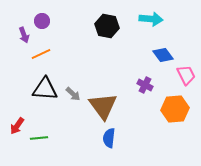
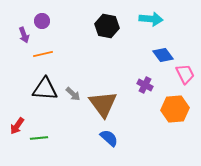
orange line: moved 2 px right; rotated 12 degrees clockwise
pink trapezoid: moved 1 px left, 1 px up
brown triangle: moved 2 px up
blue semicircle: rotated 126 degrees clockwise
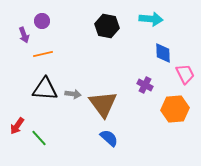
blue diamond: moved 2 px up; rotated 35 degrees clockwise
gray arrow: rotated 35 degrees counterclockwise
green line: rotated 54 degrees clockwise
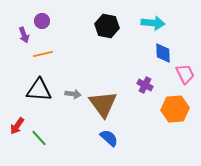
cyan arrow: moved 2 px right, 4 px down
black triangle: moved 6 px left, 1 px down
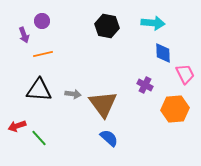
red arrow: rotated 36 degrees clockwise
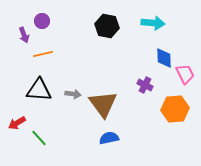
blue diamond: moved 1 px right, 5 px down
red arrow: moved 3 px up; rotated 12 degrees counterclockwise
blue semicircle: rotated 54 degrees counterclockwise
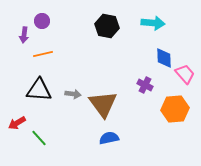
purple arrow: rotated 28 degrees clockwise
pink trapezoid: rotated 15 degrees counterclockwise
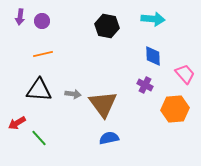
cyan arrow: moved 4 px up
purple arrow: moved 4 px left, 18 px up
blue diamond: moved 11 px left, 2 px up
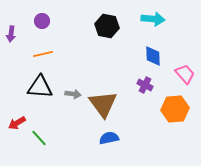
purple arrow: moved 9 px left, 17 px down
black triangle: moved 1 px right, 3 px up
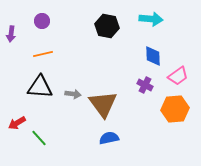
cyan arrow: moved 2 px left
pink trapezoid: moved 7 px left, 2 px down; rotated 95 degrees clockwise
